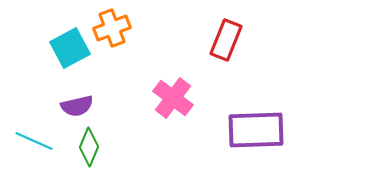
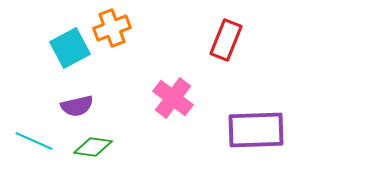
green diamond: moved 4 px right; rotated 75 degrees clockwise
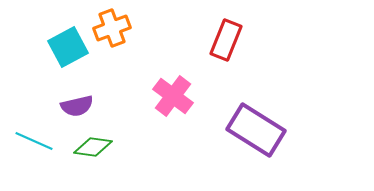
cyan square: moved 2 px left, 1 px up
pink cross: moved 2 px up
purple rectangle: rotated 34 degrees clockwise
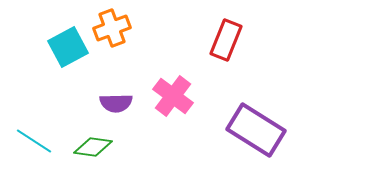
purple semicircle: moved 39 px right, 3 px up; rotated 12 degrees clockwise
cyan line: rotated 9 degrees clockwise
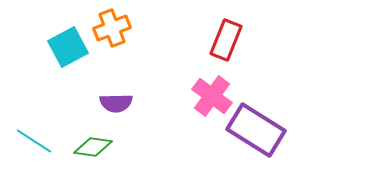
pink cross: moved 39 px right
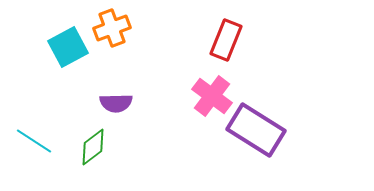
green diamond: rotated 45 degrees counterclockwise
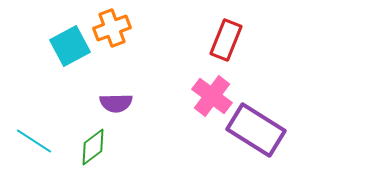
cyan square: moved 2 px right, 1 px up
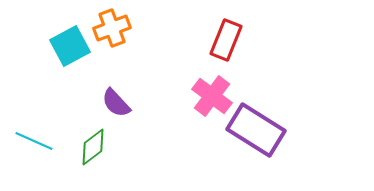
purple semicircle: rotated 48 degrees clockwise
cyan line: rotated 9 degrees counterclockwise
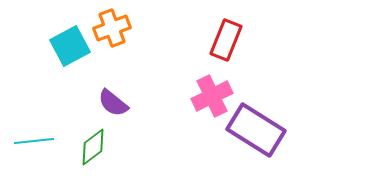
pink cross: rotated 27 degrees clockwise
purple semicircle: moved 3 px left; rotated 8 degrees counterclockwise
cyan line: rotated 30 degrees counterclockwise
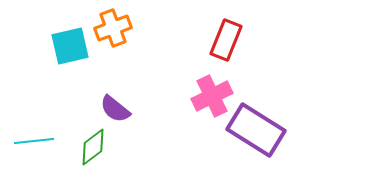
orange cross: moved 1 px right
cyan square: rotated 15 degrees clockwise
purple semicircle: moved 2 px right, 6 px down
